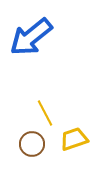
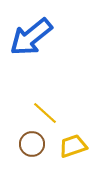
yellow line: rotated 20 degrees counterclockwise
yellow trapezoid: moved 1 px left, 7 px down
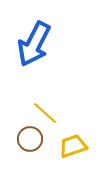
blue arrow: moved 3 px right, 7 px down; rotated 24 degrees counterclockwise
brown circle: moved 2 px left, 5 px up
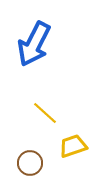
brown circle: moved 24 px down
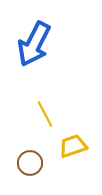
yellow line: moved 1 px down; rotated 20 degrees clockwise
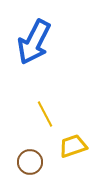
blue arrow: moved 2 px up
brown circle: moved 1 px up
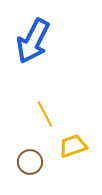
blue arrow: moved 1 px left, 1 px up
